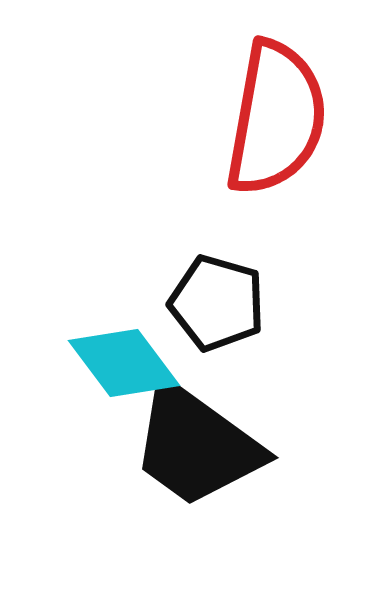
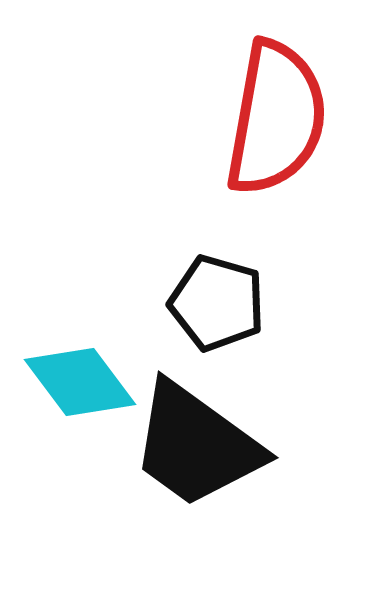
cyan diamond: moved 44 px left, 19 px down
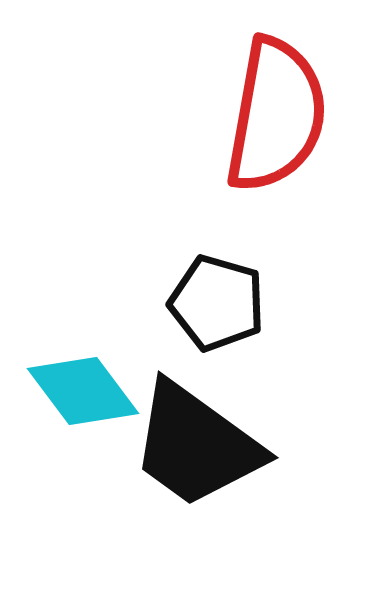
red semicircle: moved 3 px up
cyan diamond: moved 3 px right, 9 px down
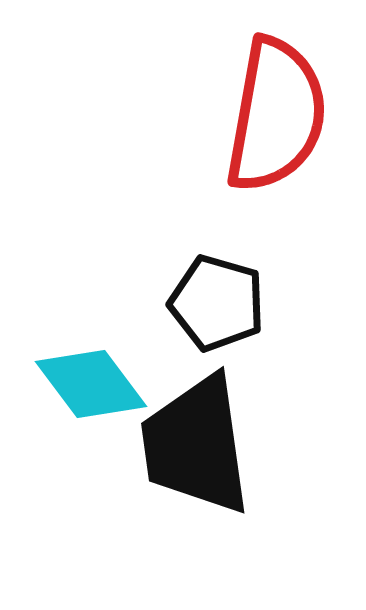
cyan diamond: moved 8 px right, 7 px up
black trapezoid: rotated 46 degrees clockwise
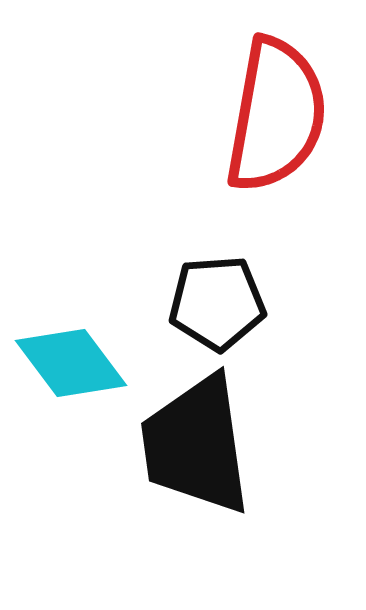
black pentagon: rotated 20 degrees counterclockwise
cyan diamond: moved 20 px left, 21 px up
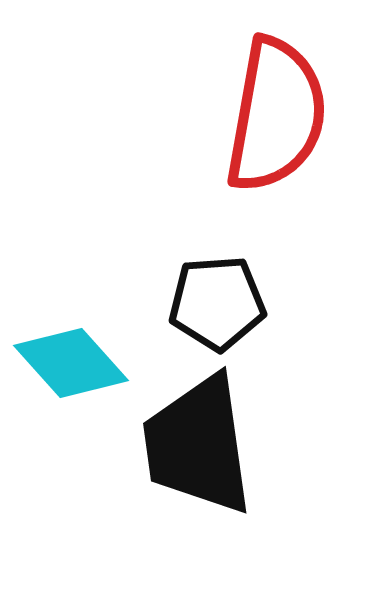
cyan diamond: rotated 5 degrees counterclockwise
black trapezoid: moved 2 px right
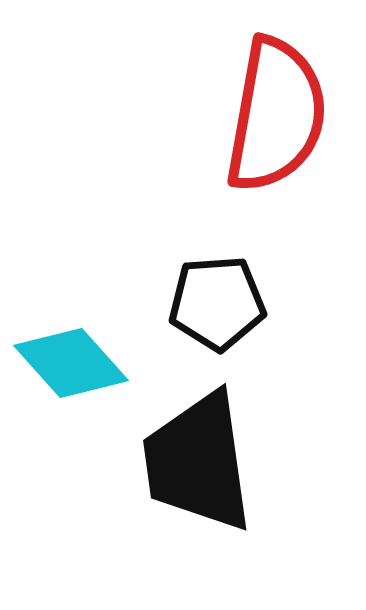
black trapezoid: moved 17 px down
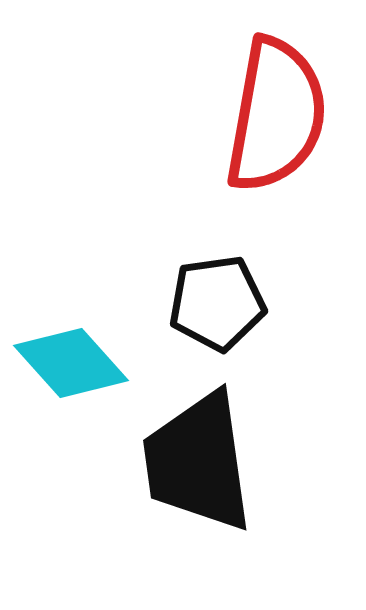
black pentagon: rotated 4 degrees counterclockwise
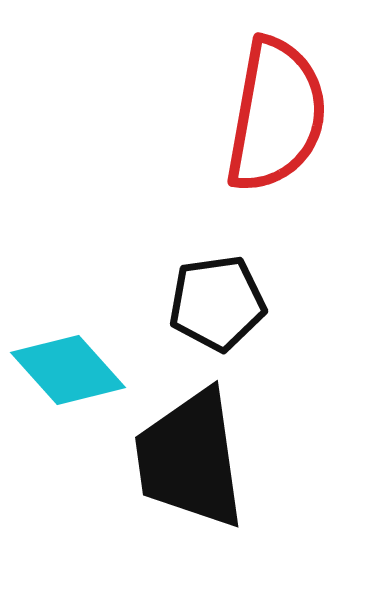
cyan diamond: moved 3 px left, 7 px down
black trapezoid: moved 8 px left, 3 px up
